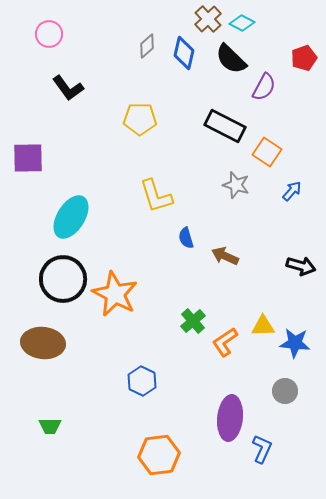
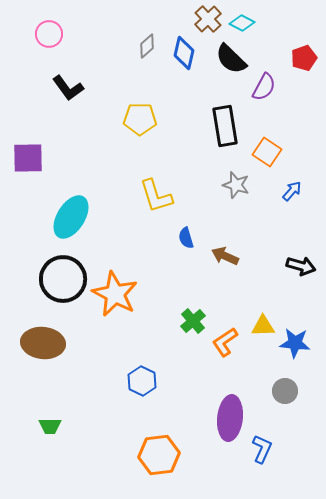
black rectangle: rotated 54 degrees clockwise
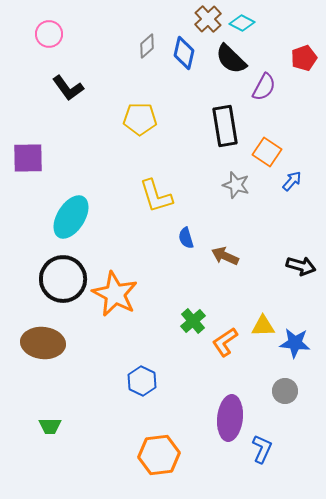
blue arrow: moved 10 px up
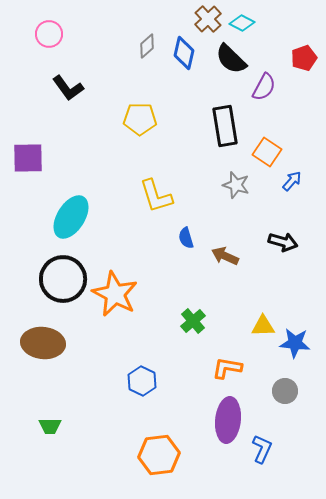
black arrow: moved 18 px left, 24 px up
orange L-shape: moved 2 px right, 26 px down; rotated 44 degrees clockwise
purple ellipse: moved 2 px left, 2 px down
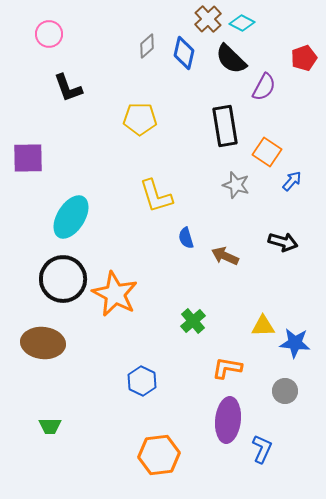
black L-shape: rotated 16 degrees clockwise
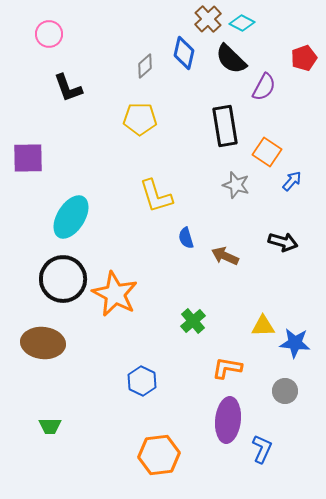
gray diamond: moved 2 px left, 20 px down
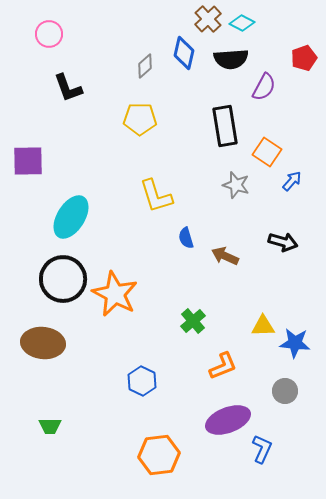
black semicircle: rotated 48 degrees counterclockwise
purple square: moved 3 px down
orange L-shape: moved 4 px left, 2 px up; rotated 148 degrees clockwise
purple ellipse: rotated 63 degrees clockwise
